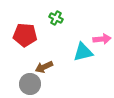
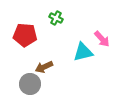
pink arrow: rotated 54 degrees clockwise
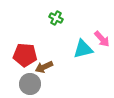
red pentagon: moved 20 px down
cyan triangle: moved 3 px up
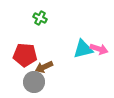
green cross: moved 16 px left
pink arrow: moved 3 px left, 10 px down; rotated 30 degrees counterclockwise
gray circle: moved 4 px right, 2 px up
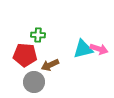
green cross: moved 2 px left, 17 px down; rotated 24 degrees counterclockwise
brown arrow: moved 6 px right, 2 px up
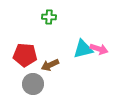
green cross: moved 11 px right, 18 px up
gray circle: moved 1 px left, 2 px down
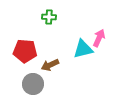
pink arrow: moved 11 px up; rotated 84 degrees counterclockwise
red pentagon: moved 4 px up
